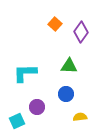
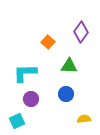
orange square: moved 7 px left, 18 px down
purple circle: moved 6 px left, 8 px up
yellow semicircle: moved 4 px right, 2 px down
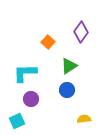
green triangle: rotated 36 degrees counterclockwise
blue circle: moved 1 px right, 4 px up
